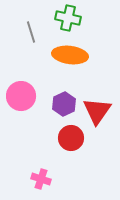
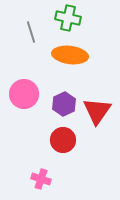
pink circle: moved 3 px right, 2 px up
red circle: moved 8 px left, 2 px down
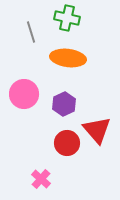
green cross: moved 1 px left
orange ellipse: moved 2 px left, 3 px down
red triangle: moved 19 px down; rotated 16 degrees counterclockwise
red circle: moved 4 px right, 3 px down
pink cross: rotated 24 degrees clockwise
